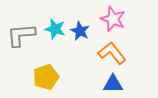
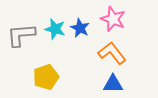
blue star: moved 3 px up
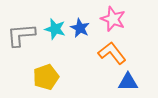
blue triangle: moved 15 px right, 2 px up
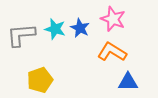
orange L-shape: moved 1 px up; rotated 20 degrees counterclockwise
yellow pentagon: moved 6 px left, 3 px down
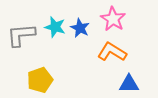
pink star: rotated 10 degrees clockwise
cyan star: moved 2 px up
blue triangle: moved 1 px right, 2 px down
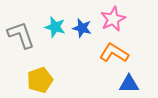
pink star: rotated 15 degrees clockwise
blue star: moved 2 px right; rotated 12 degrees counterclockwise
gray L-shape: rotated 76 degrees clockwise
orange L-shape: moved 2 px right, 1 px down
